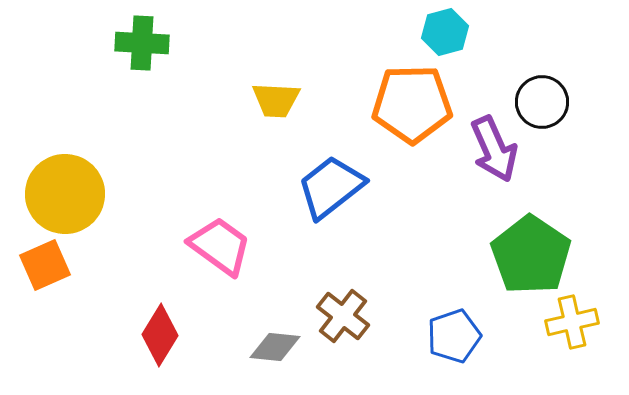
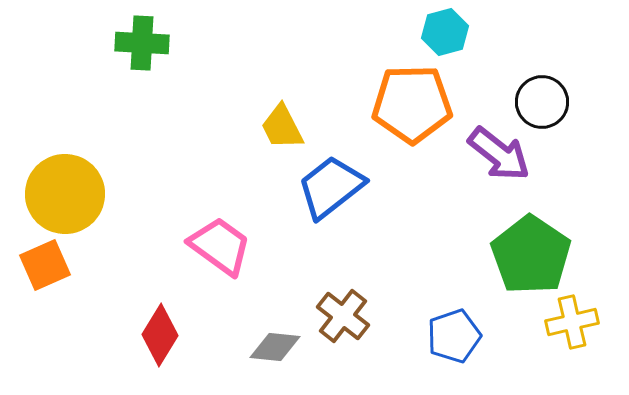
yellow trapezoid: moved 6 px right, 27 px down; rotated 60 degrees clockwise
purple arrow: moved 5 px right, 5 px down; rotated 28 degrees counterclockwise
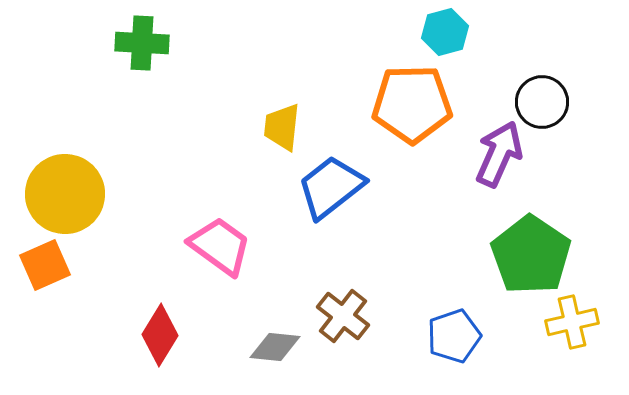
yellow trapezoid: rotated 33 degrees clockwise
purple arrow: rotated 104 degrees counterclockwise
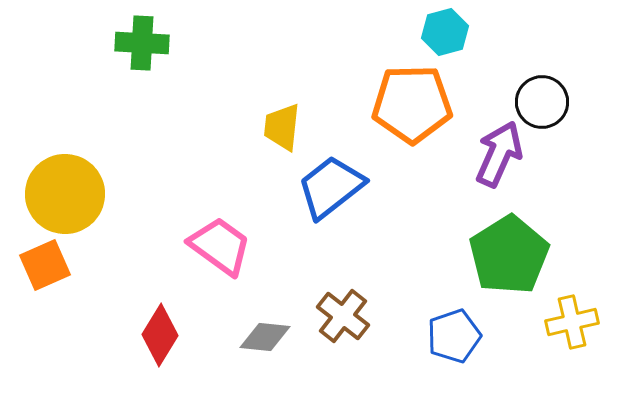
green pentagon: moved 22 px left; rotated 6 degrees clockwise
gray diamond: moved 10 px left, 10 px up
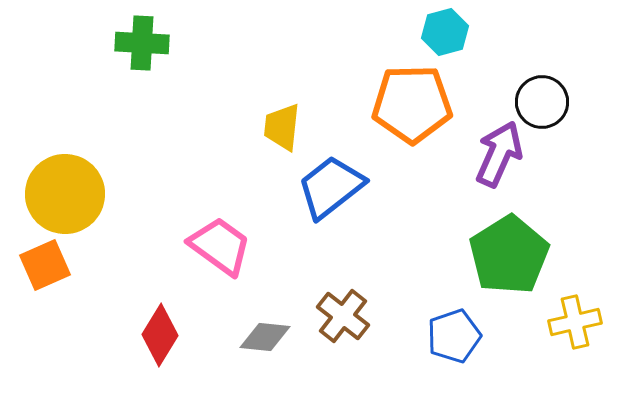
yellow cross: moved 3 px right
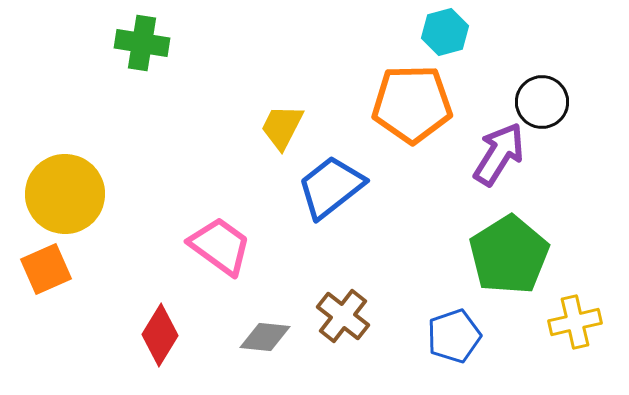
green cross: rotated 6 degrees clockwise
yellow trapezoid: rotated 21 degrees clockwise
purple arrow: rotated 8 degrees clockwise
orange square: moved 1 px right, 4 px down
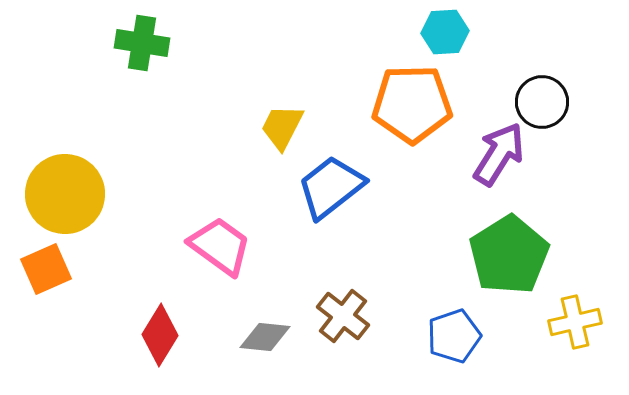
cyan hexagon: rotated 12 degrees clockwise
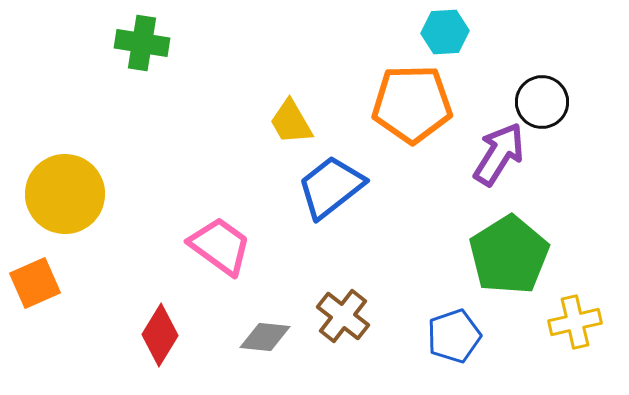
yellow trapezoid: moved 9 px right, 5 px up; rotated 57 degrees counterclockwise
orange square: moved 11 px left, 14 px down
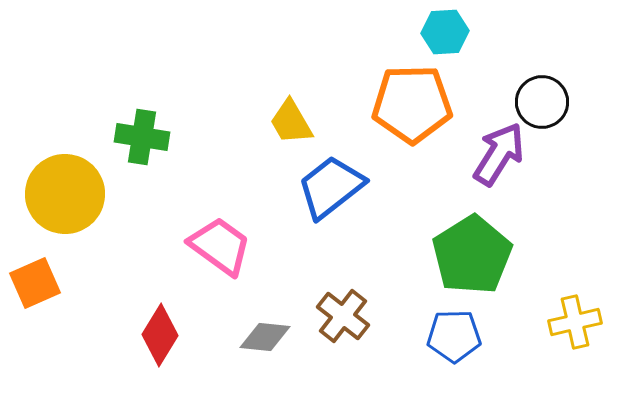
green cross: moved 94 px down
green pentagon: moved 37 px left
blue pentagon: rotated 18 degrees clockwise
